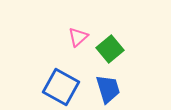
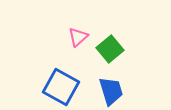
blue trapezoid: moved 3 px right, 2 px down
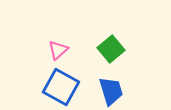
pink triangle: moved 20 px left, 13 px down
green square: moved 1 px right
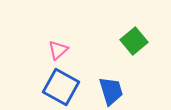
green square: moved 23 px right, 8 px up
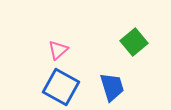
green square: moved 1 px down
blue trapezoid: moved 1 px right, 4 px up
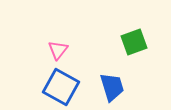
green square: rotated 20 degrees clockwise
pink triangle: rotated 10 degrees counterclockwise
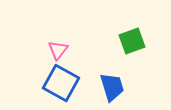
green square: moved 2 px left, 1 px up
blue square: moved 4 px up
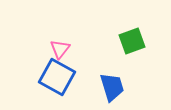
pink triangle: moved 2 px right, 1 px up
blue square: moved 4 px left, 6 px up
